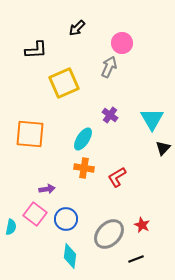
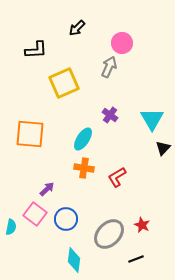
purple arrow: rotated 35 degrees counterclockwise
cyan diamond: moved 4 px right, 4 px down
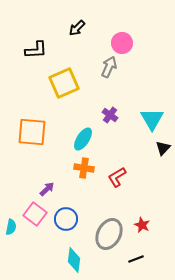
orange square: moved 2 px right, 2 px up
gray ellipse: rotated 16 degrees counterclockwise
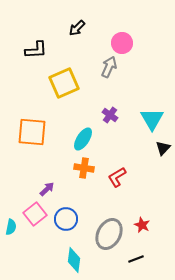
pink square: rotated 15 degrees clockwise
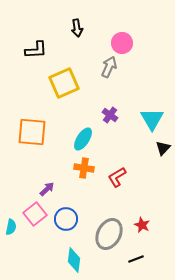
black arrow: rotated 54 degrees counterclockwise
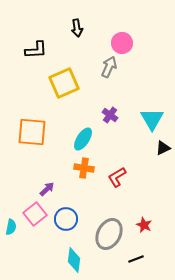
black triangle: rotated 21 degrees clockwise
red star: moved 2 px right
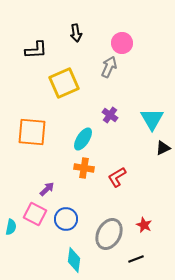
black arrow: moved 1 px left, 5 px down
pink square: rotated 25 degrees counterclockwise
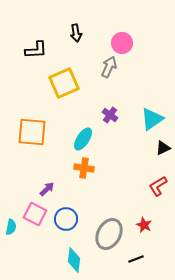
cyan triangle: rotated 25 degrees clockwise
red L-shape: moved 41 px right, 9 px down
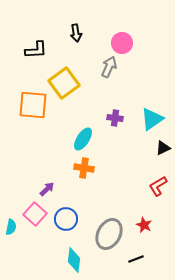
yellow square: rotated 12 degrees counterclockwise
purple cross: moved 5 px right, 3 px down; rotated 28 degrees counterclockwise
orange square: moved 1 px right, 27 px up
pink square: rotated 15 degrees clockwise
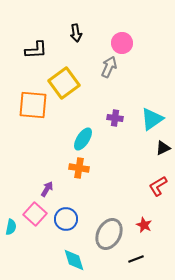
orange cross: moved 5 px left
purple arrow: rotated 14 degrees counterclockwise
cyan diamond: rotated 25 degrees counterclockwise
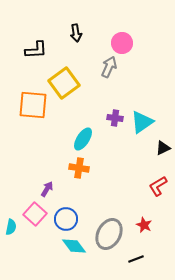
cyan triangle: moved 10 px left, 3 px down
cyan diamond: moved 14 px up; rotated 20 degrees counterclockwise
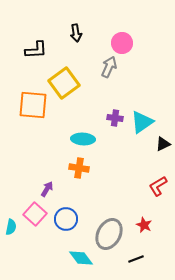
cyan ellipse: rotated 60 degrees clockwise
black triangle: moved 4 px up
cyan diamond: moved 7 px right, 12 px down
